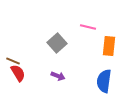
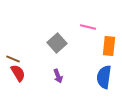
brown line: moved 2 px up
purple arrow: rotated 48 degrees clockwise
blue semicircle: moved 4 px up
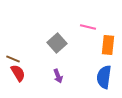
orange rectangle: moved 1 px left, 1 px up
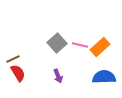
pink line: moved 8 px left, 18 px down
orange rectangle: moved 8 px left, 2 px down; rotated 42 degrees clockwise
brown line: rotated 48 degrees counterclockwise
blue semicircle: rotated 80 degrees clockwise
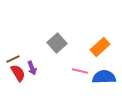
pink line: moved 26 px down
purple arrow: moved 26 px left, 8 px up
